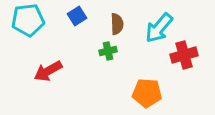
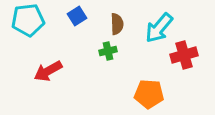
orange pentagon: moved 2 px right, 1 px down
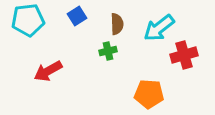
cyan arrow: rotated 12 degrees clockwise
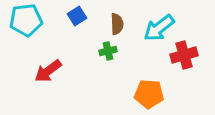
cyan pentagon: moved 2 px left
red arrow: rotated 8 degrees counterclockwise
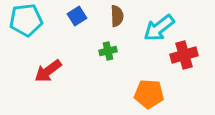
brown semicircle: moved 8 px up
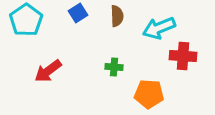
blue square: moved 1 px right, 3 px up
cyan pentagon: rotated 28 degrees counterclockwise
cyan arrow: rotated 16 degrees clockwise
green cross: moved 6 px right, 16 px down; rotated 18 degrees clockwise
red cross: moved 1 px left, 1 px down; rotated 20 degrees clockwise
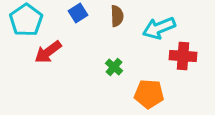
green cross: rotated 36 degrees clockwise
red arrow: moved 19 px up
